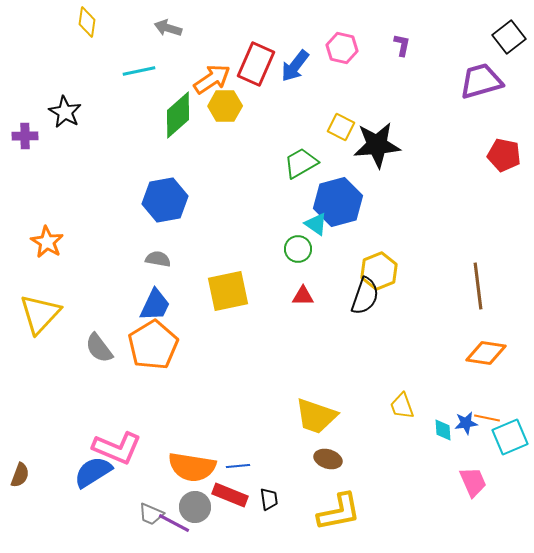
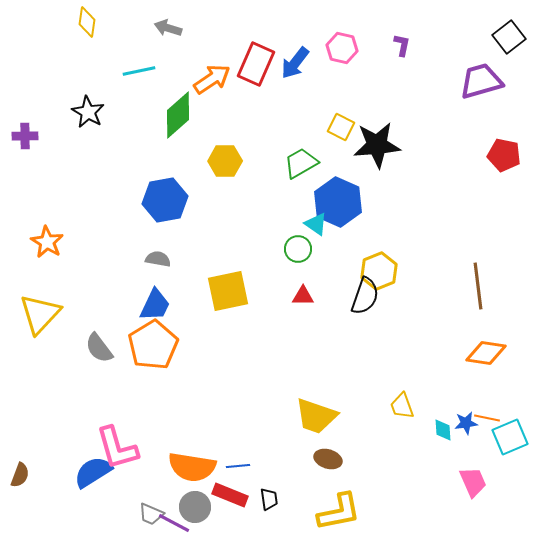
blue arrow at (295, 66): moved 3 px up
yellow hexagon at (225, 106): moved 55 px down
black star at (65, 112): moved 23 px right
blue hexagon at (338, 202): rotated 21 degrees counterclockwise
pink L-shape at (117, 448): rotated 51 degrees clockwise
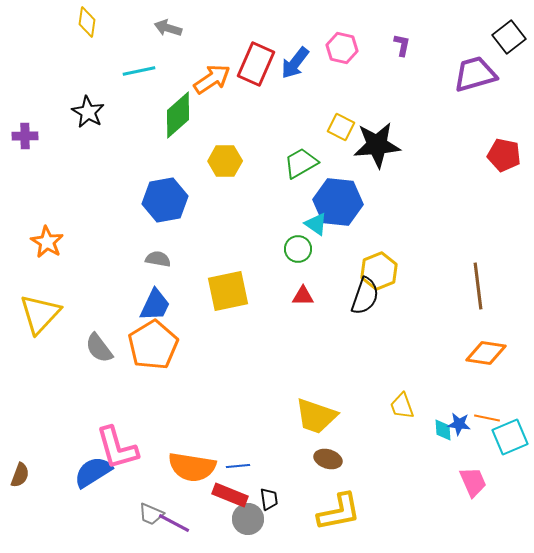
purple trapezoid at (481, 81): moved 6 px left, 7 px up
blue hexagon at (338, 202): rotated 18 degrees counterclockwise
blue star at (466, 423): moved 7 px left, 1 px down; rotated 15 degrees clockwise
gray circle at (195, 507): moved 53 px right, 12 px down
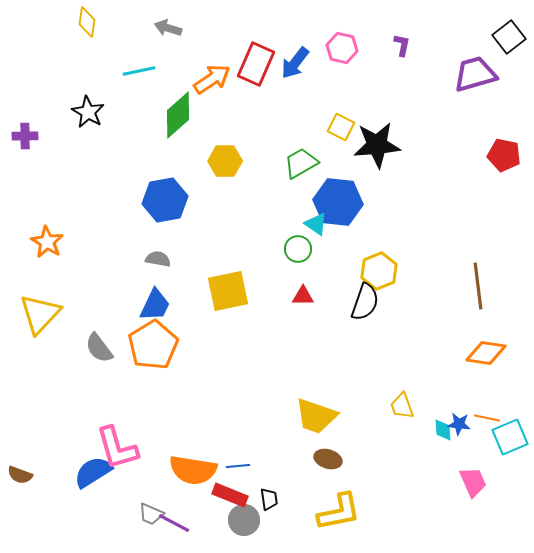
black semicircle at (365, 296): moved 6 px down
orange semicircle at (192, 467): moved 1 px right, 3 px down
brown semicircle at (20, 475): rotated 90 degrees clockwise
gray circle at (248, 519): moved 4 px left, 1 px down
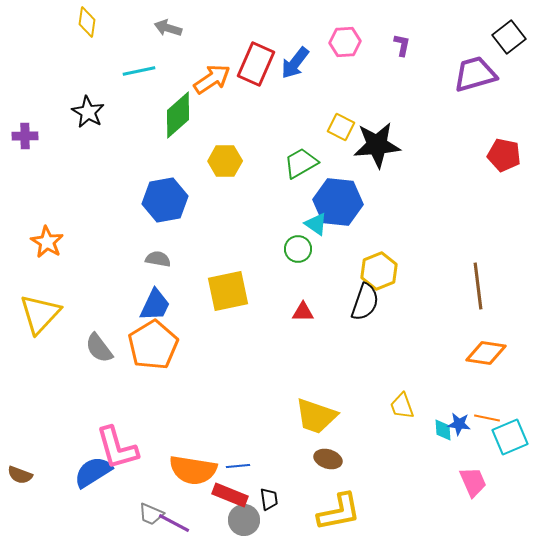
pink hexagon at (342, 48): moved 3 px right, 6 px up; rotated 16 degrees counterclockwise
red triangle at (303, 296): moved 16 px down
